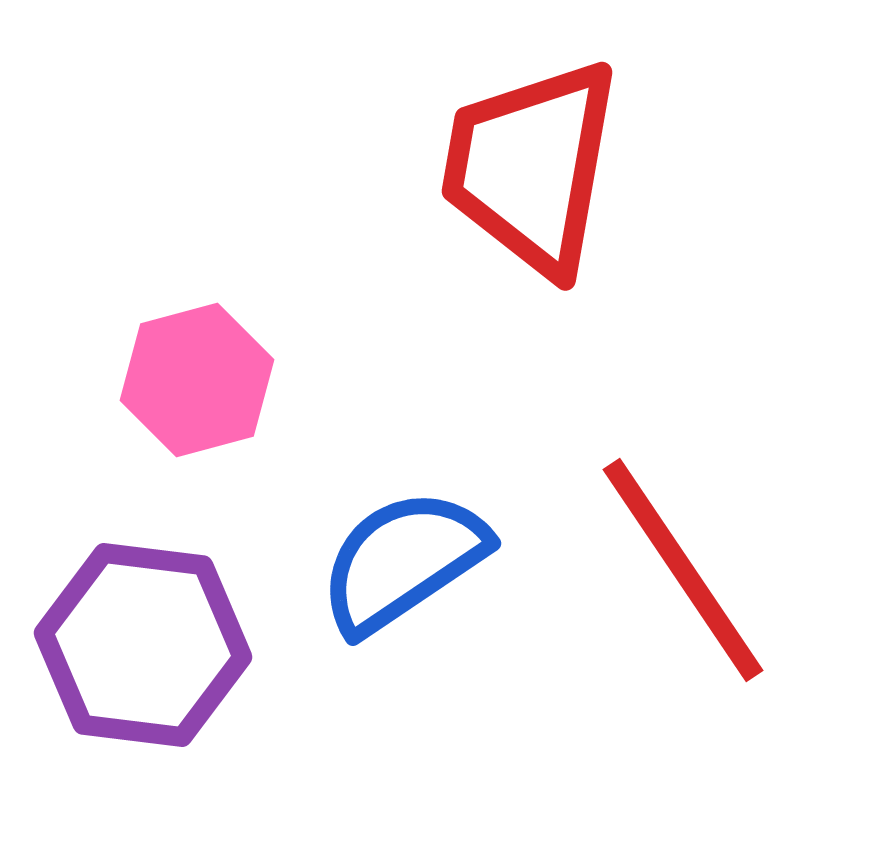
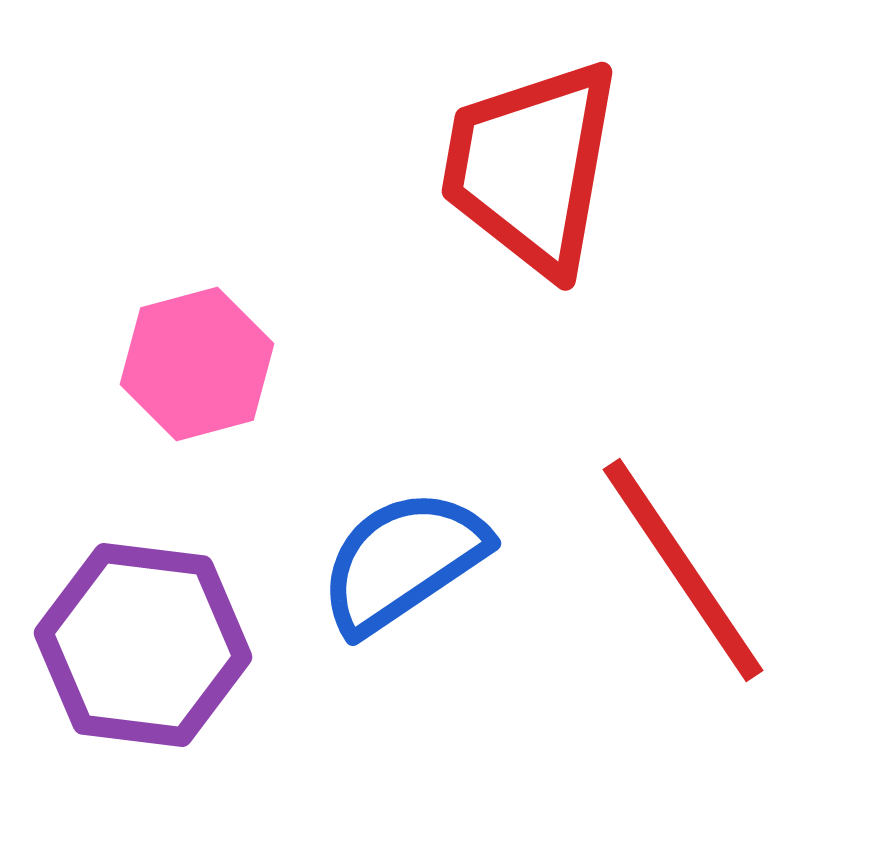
pink hexagon: moved 16 px up
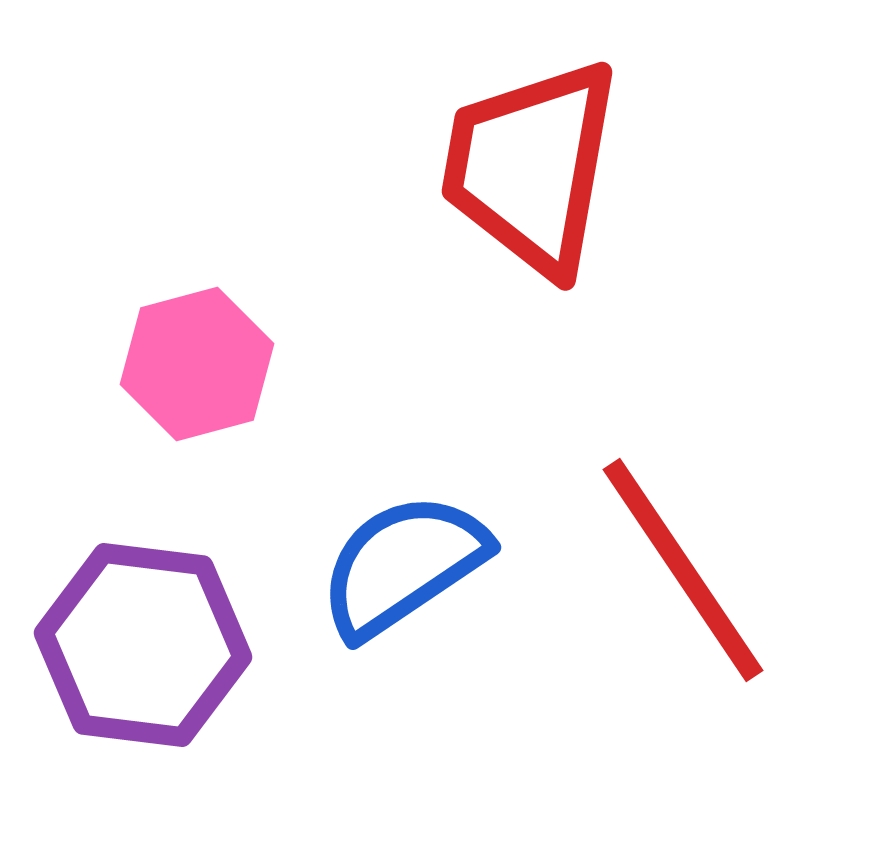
blue semicircle: moved 4 px down
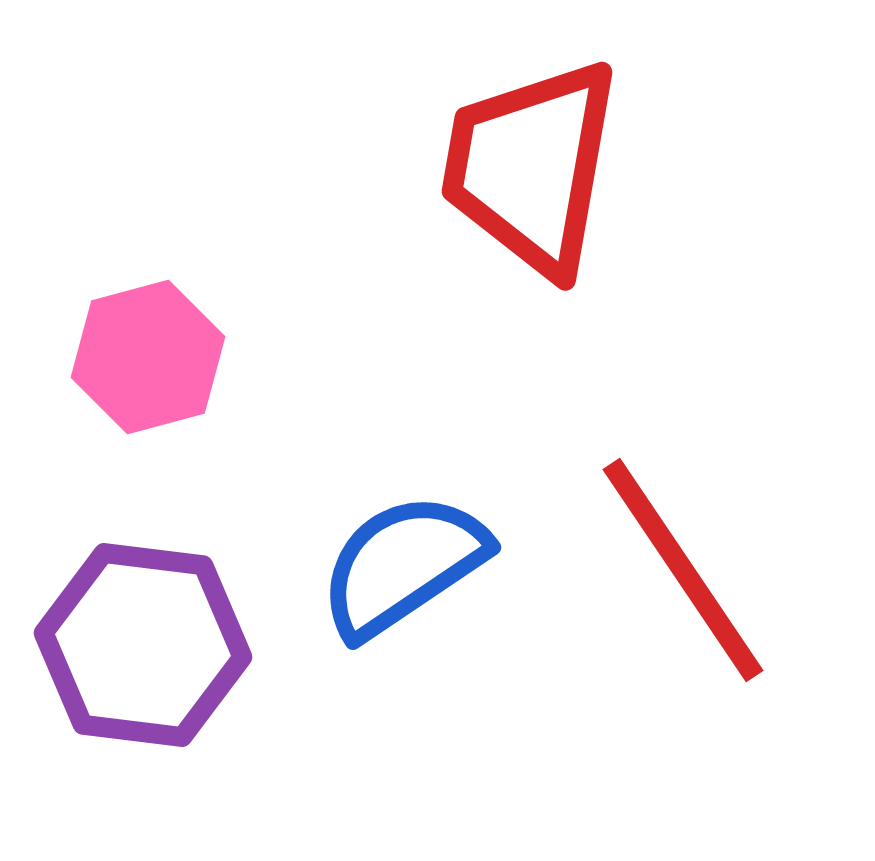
pink hexagon: moved 49 px left, 7 px up
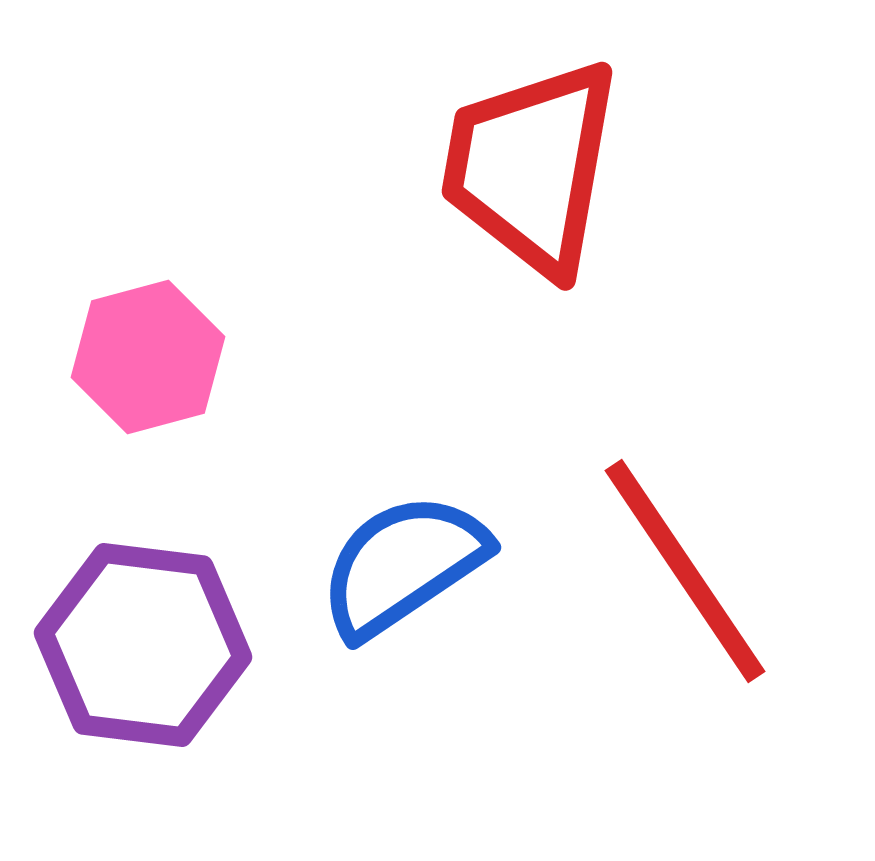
red line: moved 2 px right, 1 px down
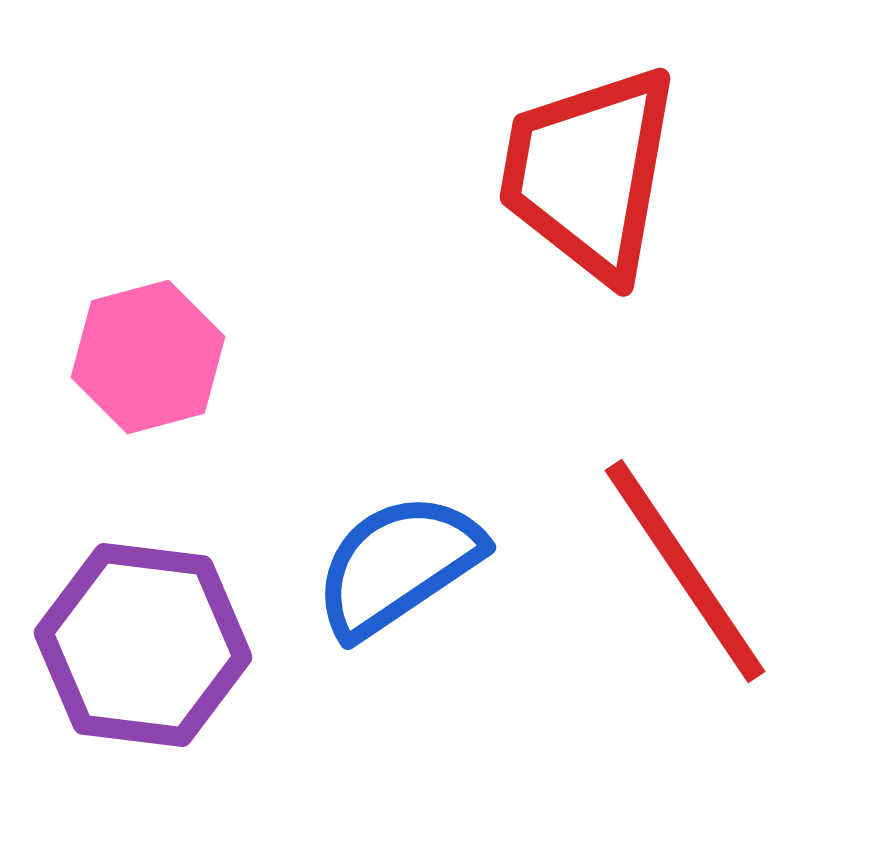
red trapezoid: moved 58 px right, 6 px down
blue semicircle: moved 5 px left
